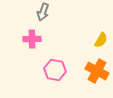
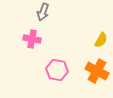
pink cross: rotated 12 degrees clockwise
pink hexagon: moved 2 px right
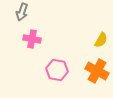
gray arrow: moved 21 px left
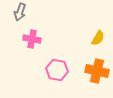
gray arrow: moved 2 px left
yellow semicircle: moved 3 px left, 2 px up
orange cross: rotated 15 degrees counterclockwise
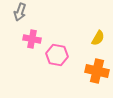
pink hexagon: moved 15 px up
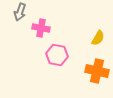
pink cross: moved 9 px right, 11 px up
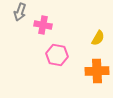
pink cross: moved 2 px right, 3 px up
orange cross: rotated 15 degrees counterclockwise
